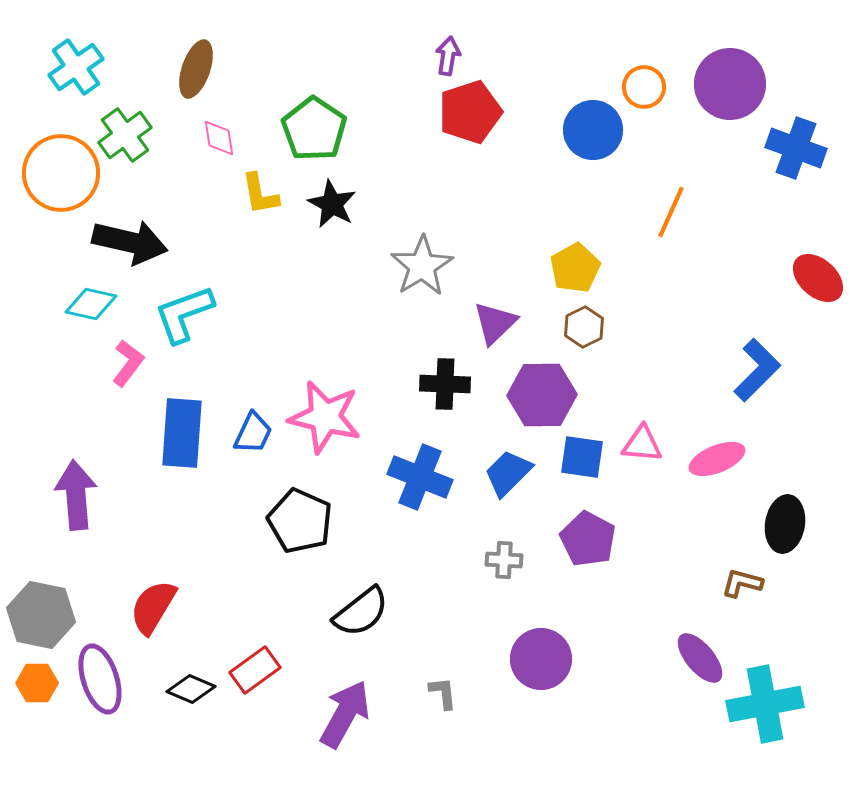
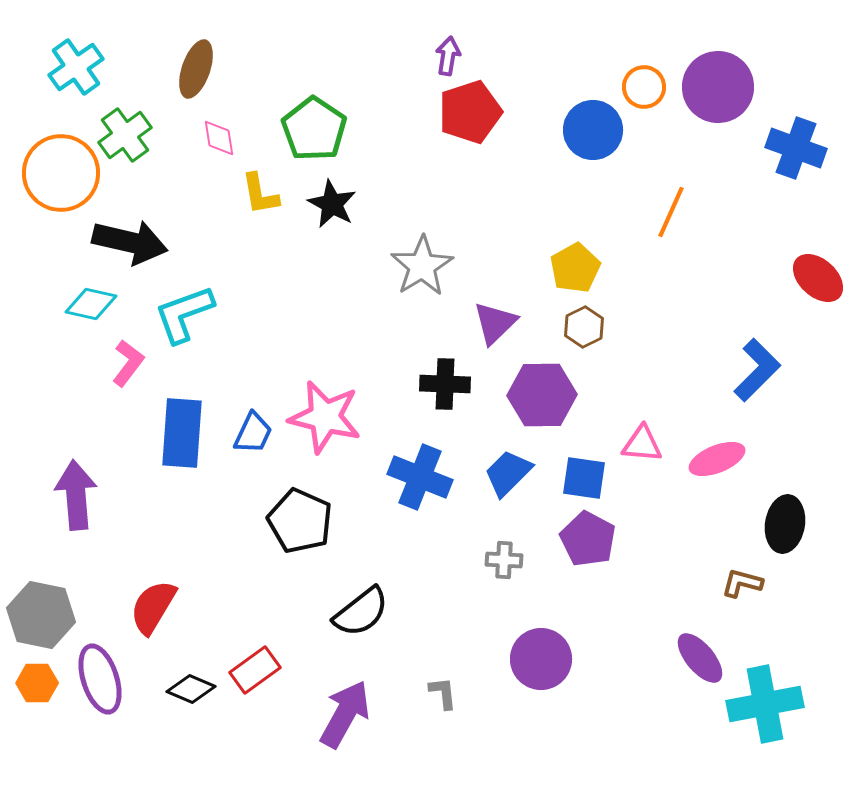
purple circle at (730, 84): moved 12 px left, 3 px down
blue square at (582, 457): moved 2 px right, 21 px down
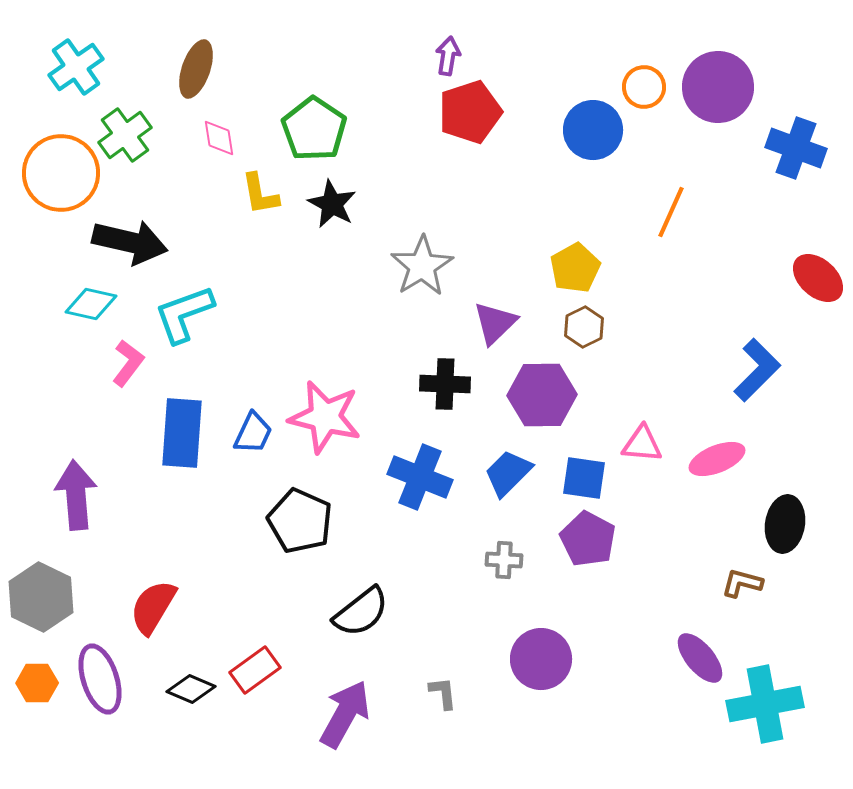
gray hexagon at (41, 615): moved 18 px up; rotated 14 degrees clockwise
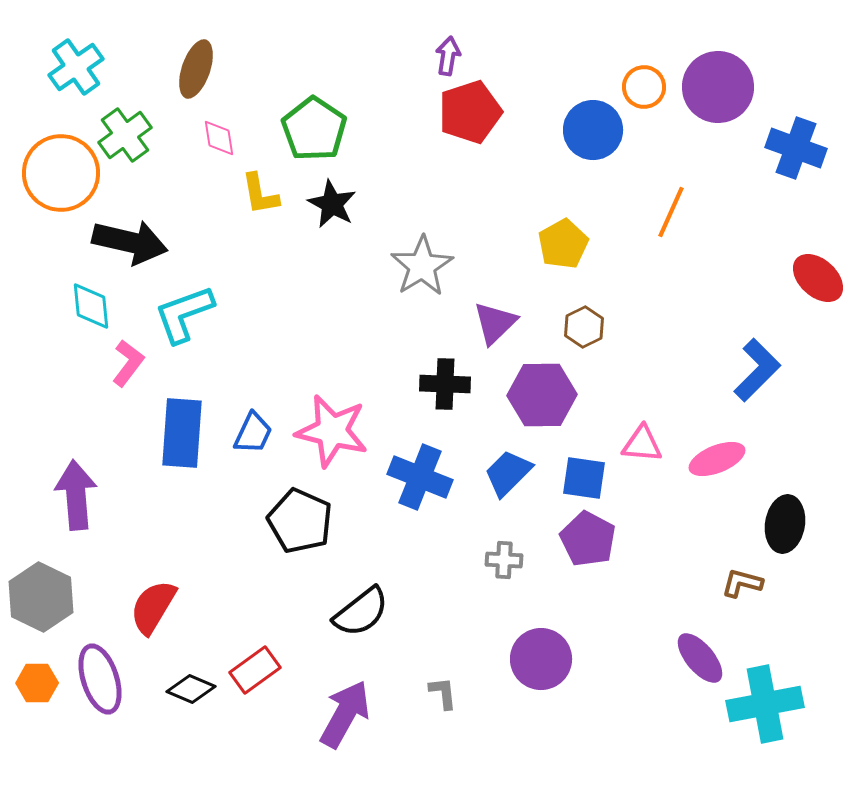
yellow pentagon at (575, 268): moved 12 px left, 24 px up
cyan diamond at (91, 304): moved 2 px down; rotated 72 degrees clockwise
pink star at (325, 417): moved 7 px right, 14 px down
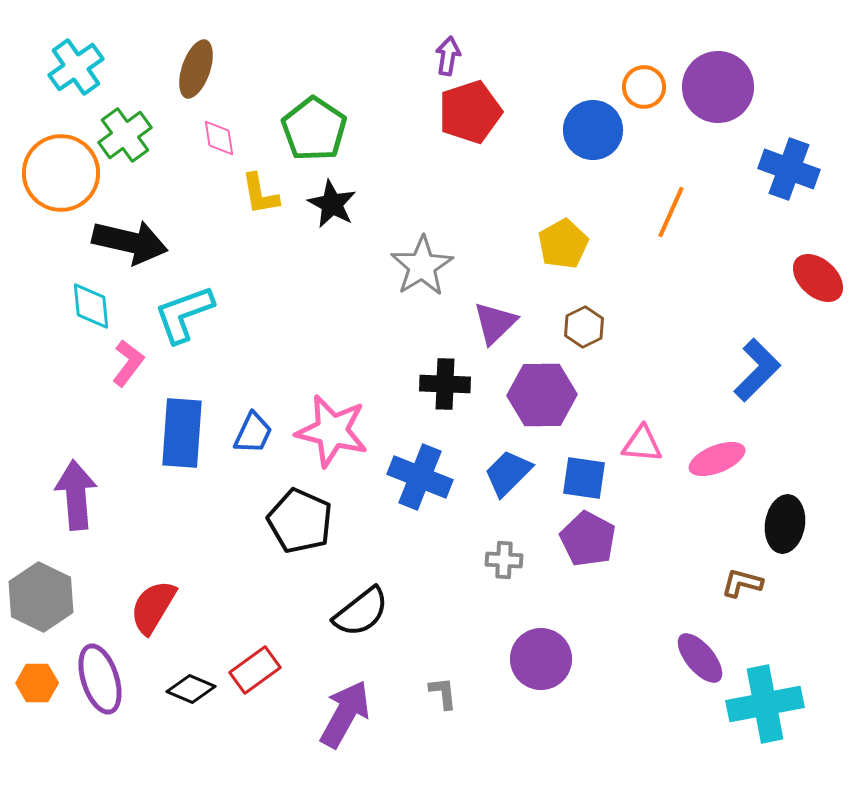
blue cross at (796, 148): moved 7 px left, 21 px down
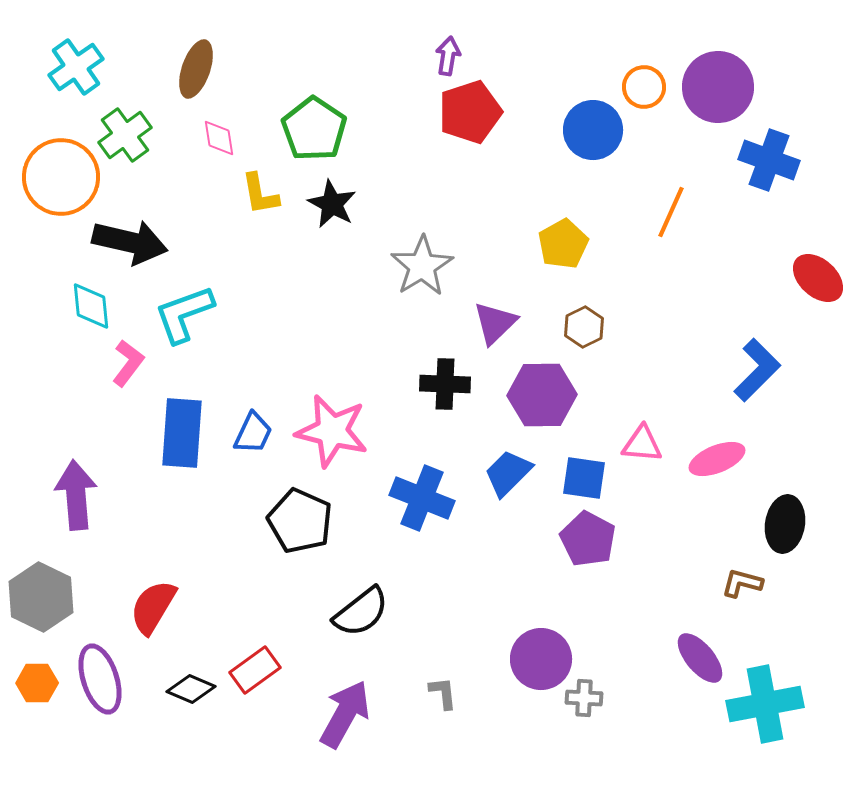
blue cross at (789, 169): moved 20 px left, 9 px up
orange circle at (61, 173): moved 4 px down
blue cross at (420, 477): moved 2 px right, 21 px down
gray cross at (504, 560): moved 80 px right, 138 px down
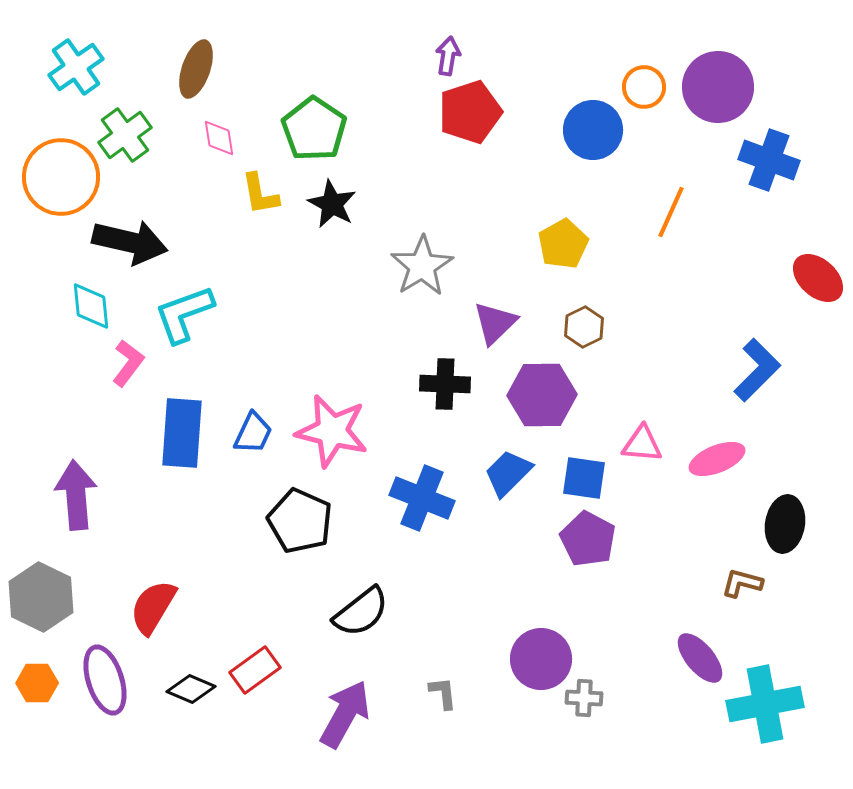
purple ellipse at (100, 679): moved 5 px right, 1 px down
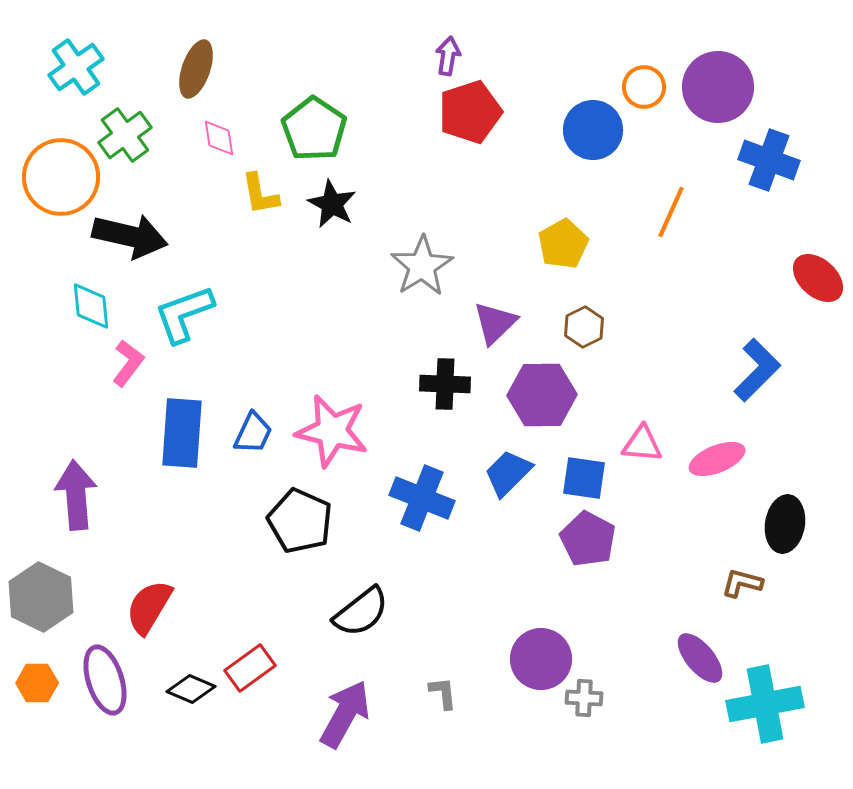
black arrow at (130, 242): moved 6 px up
red semicircle at (153, 607): moved 4 px left
red rectangle at (255, 670): moved 5 px left, 2 px up
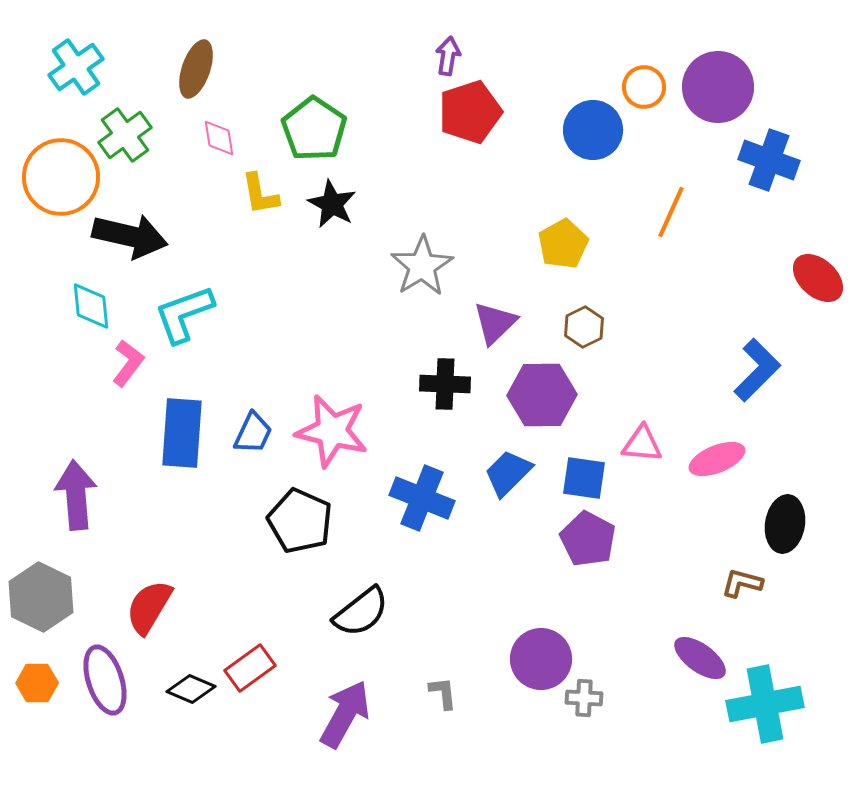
purple ellipse at (700, 658): rotated 14 degrees counterclockwise
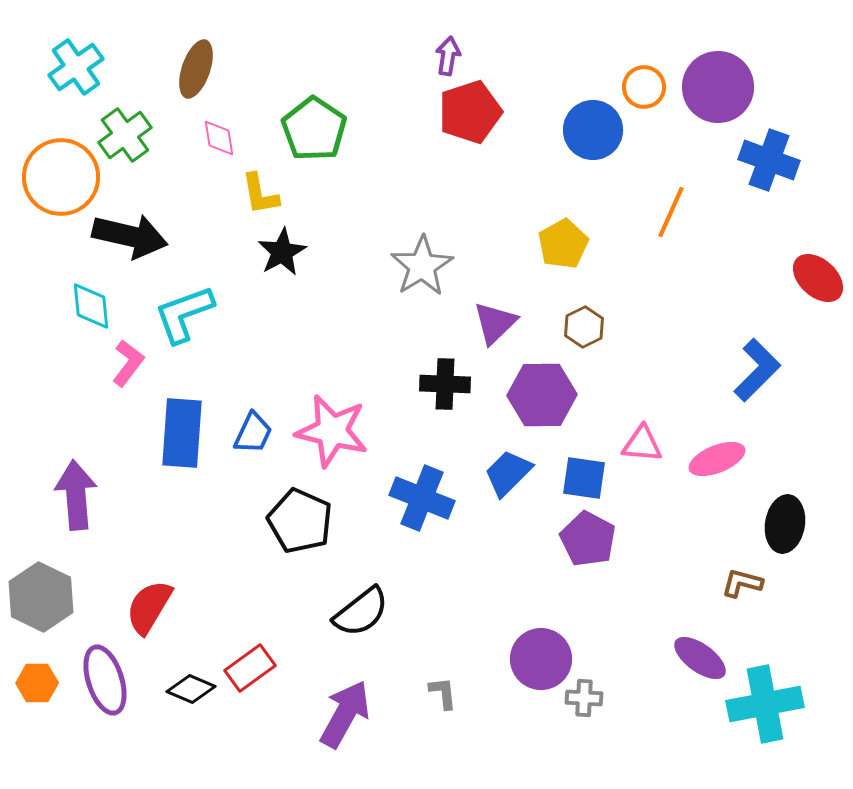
black star at (332, 204): moved 50 px left, 48 px down; rotated 15 degrees clockwise
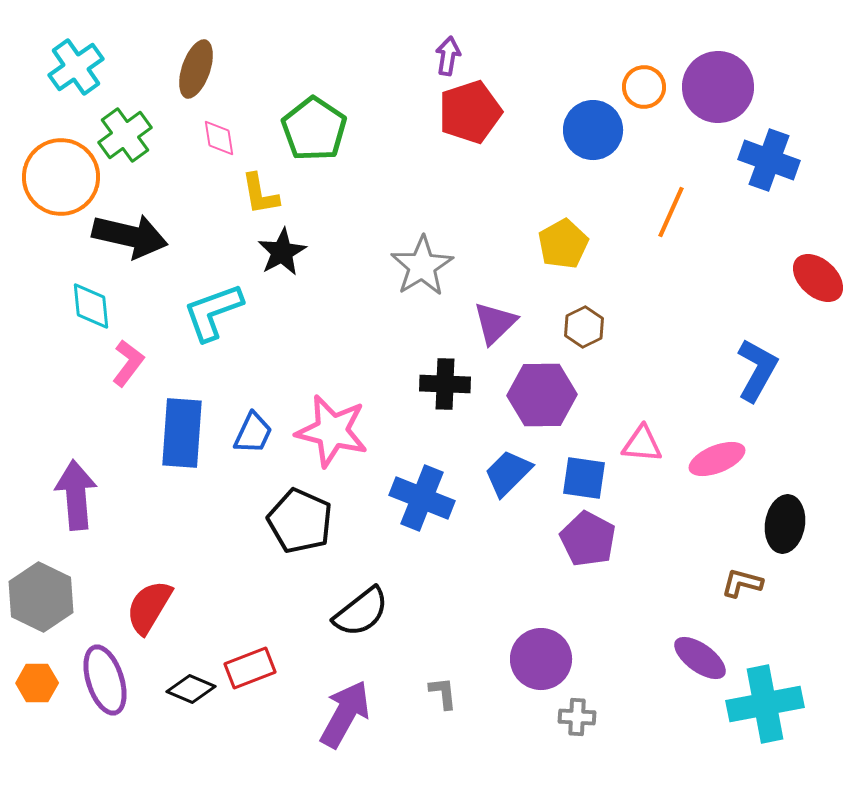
cyan L-shape at (184, 314): moved 29 px right, 2 px up
blue L-shape at (757, 370): rotated 16 degrees counterclockwise
red rectangle at (250, 668): rotated 15 degrees clockwise
gray cross at (584, 698): moved 7 px left, 19 px down
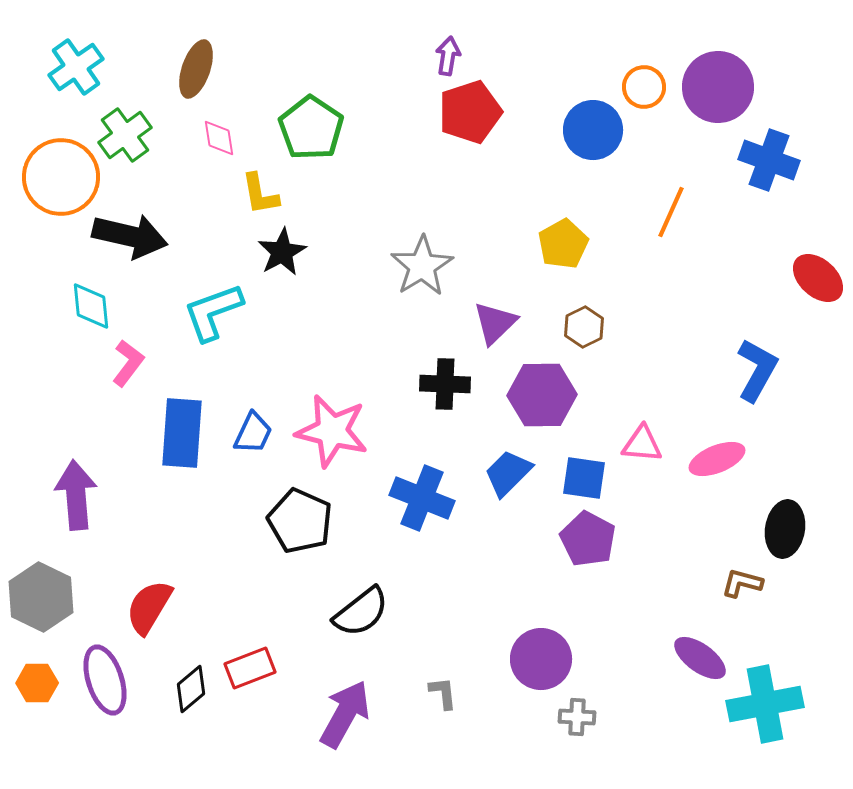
green pentagon at (314, 129): moved 3 px left, 1 px up
black ellipse at (785, 524): moved 5 px down
black diamond at (191, 689): rotated 63 degrees counterclockwise
